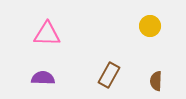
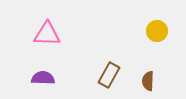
yellow circle: moved 7 px right, 5 px down
brown semicircle: moved 8 px left
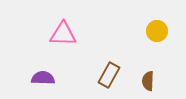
pink triangle: moved 16 px right
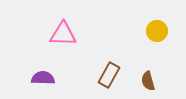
brown semicircle: rotated 18 degrees counterclockwise
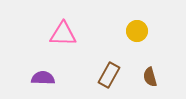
yellow circle: moved 20 px left
brown semicircle: moved 2 px right, 4 px up
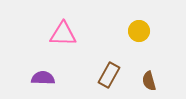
yellow circle: moved 2 px right
brown semicircle: moved 1 px left, 4 px down
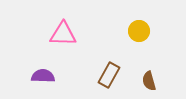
purple semicircle: moved 2 px up
